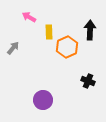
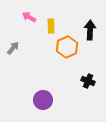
yellow rectangle: moved 2 px right, 6 px up
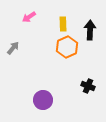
pink arrow: rotated 64 degrees counterclockwise
yellow rectangle: moved 12 px right, 2 px up
black cross: moved 5 px down
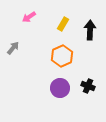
yellow rectangle: rotated 32 degrees clockwise
orange hexagon: moved 5 px left, 9 px down
purple circle: moved 17 px right, 12 px up
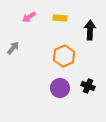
yellow rectangle: moved 3 px left, 6 px up; rotated 64 degrees clockwise
orange hexagon: moved 2 px right
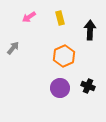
yellow rectangle: rotated 72 degrees clockwise
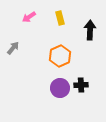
orange hexagon: moved 4 px left
black cross: moved 7 px left, 1 px up; rotated 24 degrees counterclockwise
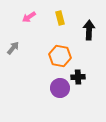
black arrow: moved 1 px left
orange hexagon: rotated 25 degrees counterclockwise
black cross: moved 3 px left, 8 px up
